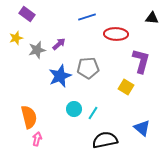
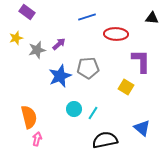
purple rectangle: moved 2 px up
purple L-shape: rotated 15 degrees counterclockwise
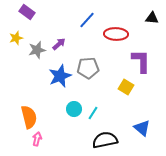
blue line: moved 3 px down; rotated 30 degrees counterclockwise
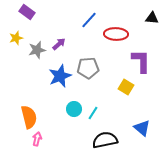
blue line: moved 2 px right
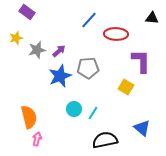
purple arrow: moved 7 px down
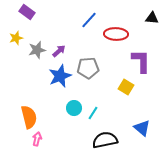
cyan circle: moved 1 px up
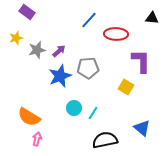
orange semicircle: rotated 135 degrees clockwise
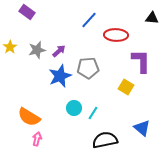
red ellipse: moved 1 px down
yellow star: moved 6 px left, 9 px down; rotated 16 degrees counterclockwise
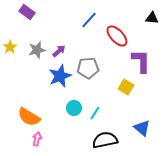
red ellipse: moved 1 px right, 1 px down; rotated 45 degrees clockwise
cyan line: moved 2 px right
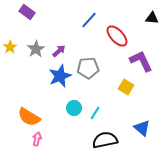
gray star: moved 1 px left, 1 px up; rotated 18 degrees counterclockwise
purple L-shape: rotated 25 degrees counterclockwise
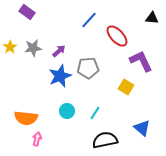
gray star: moved 3 px left, 1 px up; rotated 24 degrees clockwise
cyan circle: moved 7 px left, 3 px down
orange semicircle: moved 3 px left, 1 px down; rotated 25 degrees counterclockwise
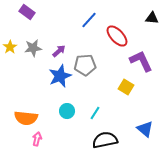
gray pentagon: moved 3 px left, 3 px up
blue triangle: moved 3 px right, 1 px down
